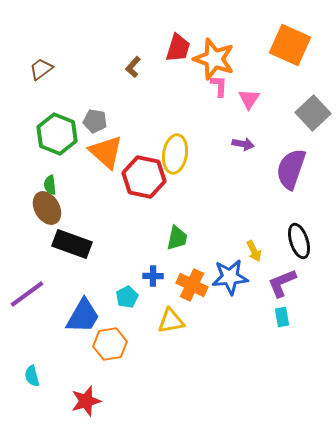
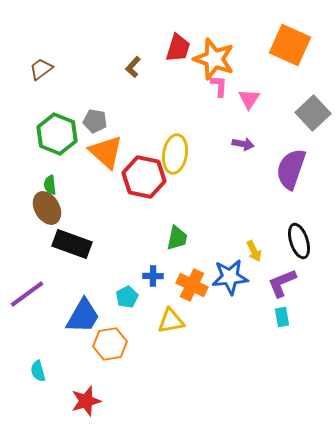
cyan semicircle: moved 6 px right, 5 px up
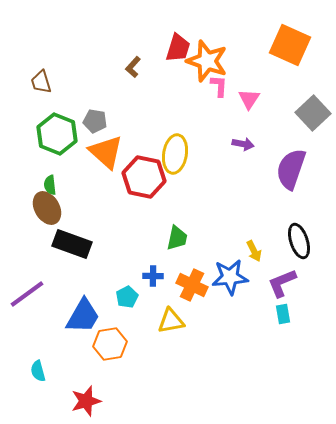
orange star: moved 7 px left, 2 px down
brown trapezoid: moved 13 px down; rotated 70 degrees counterclockwise
cyan rectangle: moved 1 px right, 3 px up
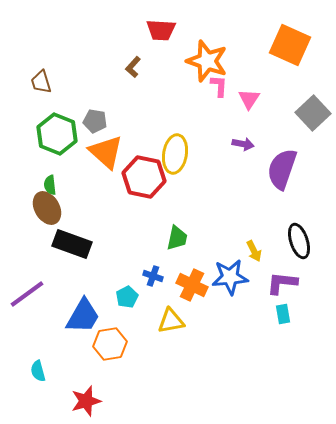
red trapezoid: moved 17 px left, 18 px up; rotated 76 degrees clockwise
purple semicircle: moved 9 px left
blue cross: rotated 18 degrees clockwise
purple L-shape: rotated 28 degrees clockwise
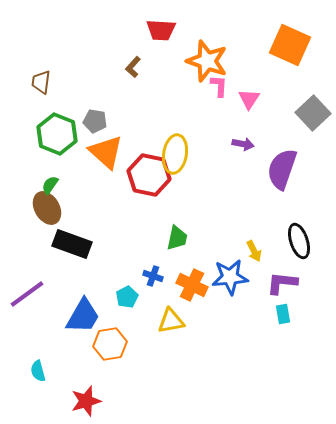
brown trapezoid: rotated 25 degrees clockwise
red hexagon: moved 5 px right, 2 px up
green semicircle: rotated 42 degrees clockwise
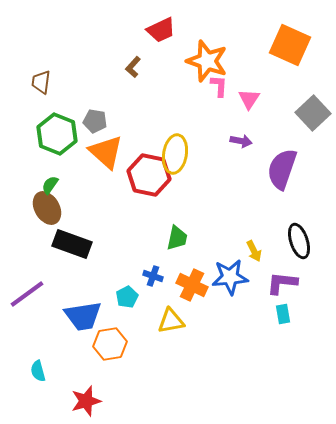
red trapezoid: rotated 28 degrees counterclockwise
purple arrow: moved 2 px left, 3 px up
blue trapezoid: rotated 51 degrees clockwise
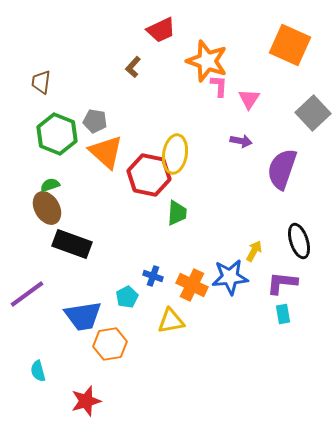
green semicircle: rotated 36 degrees clockwise
green trapezoid: moved 25 px up; rotated 8 degrees counterclockwise
yellow arrow: rotated 125 degrees counterclockwise
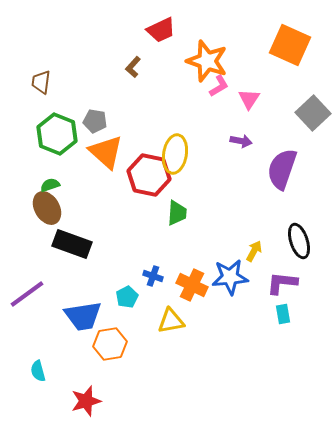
pink L-shape: rotated 55 degrees clockwise
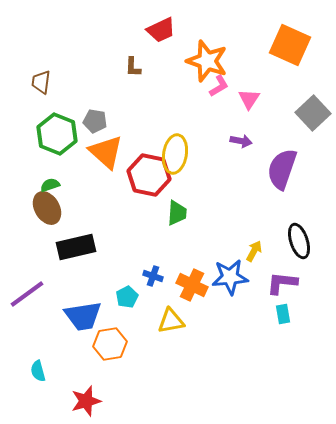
brown L-shape: rotated 40 degrees counterclockwise
black rectangle: moved 4 px right, 3 px down; rotated 33 degrees counterclockwise
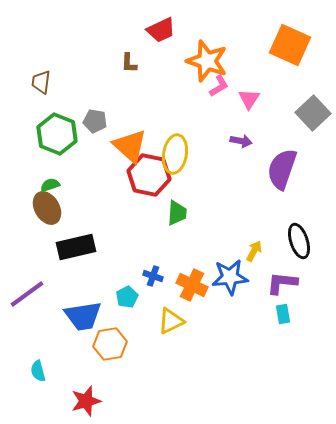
brown L-shape: moved 4 px left, 4 px up
orange triangle: moved 24 px right, 6 px up
yellow triangle: rotated 16 degrees counterclockwise
